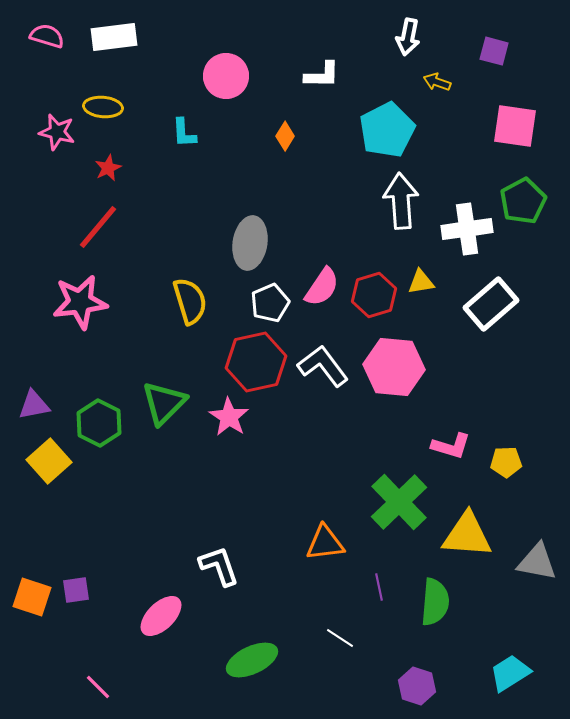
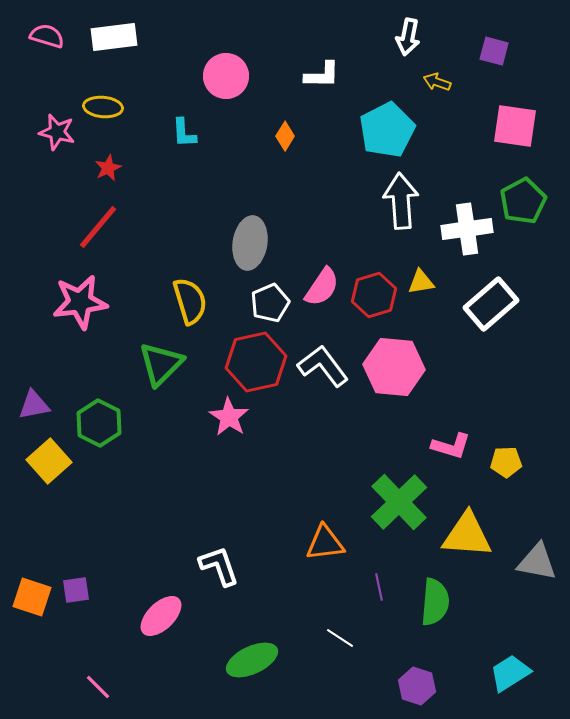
green triangle at (164, 403): moved 3 px left, 39 px up
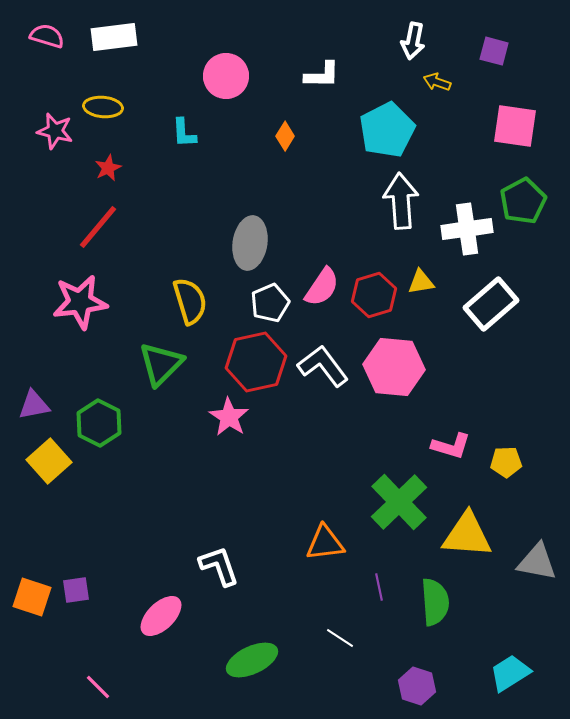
white arrow at (408, 37): moved 5 px right, 4 px down
pink star at (57, 132): moved 2 px left, 1 px up
green semicircle at (435, 602): rotated 9 degrees counterclockwise
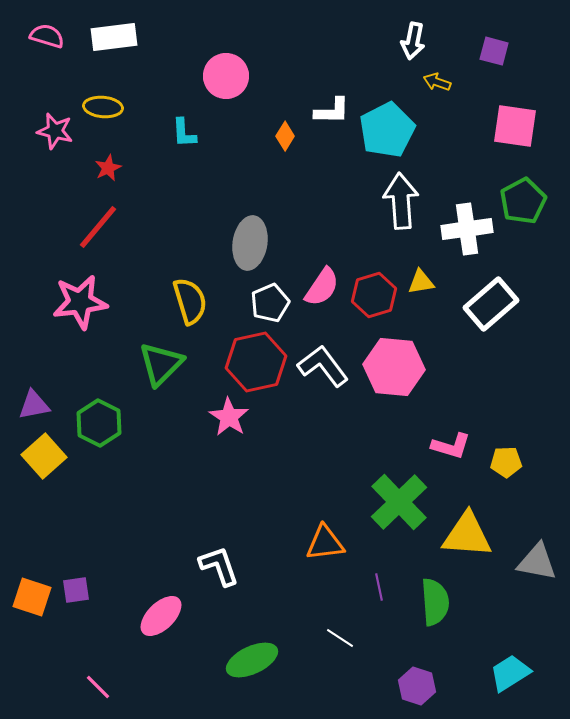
white L-shape at (322, 75): moved 10 px right, 36 px down
yellow square at (49, 461): moved 5 px left, 5 px up
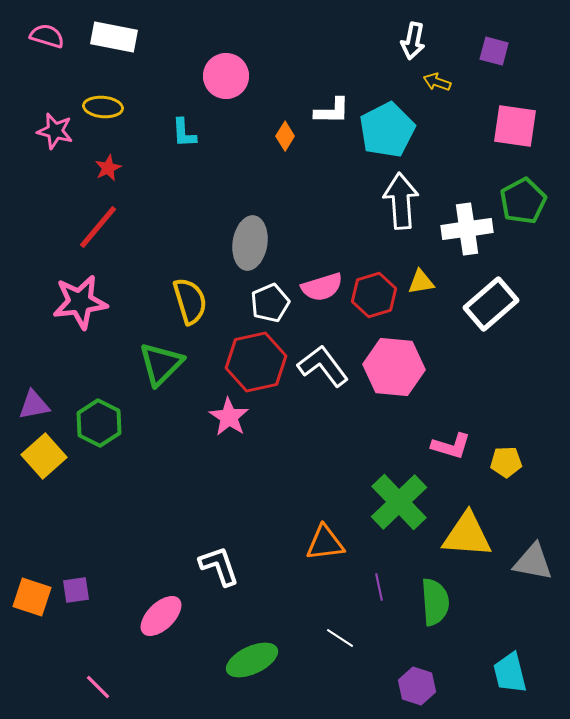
white rectangle at (114, 37): rotated 18 degrees clockwise
pink semicircle at (322, 287): rotated 39 degrees clockwise
gray triangle at (537, 562): moved 4 px left
cyan trapezoid at (510, 673): rotated 72 degrees counterclockwise
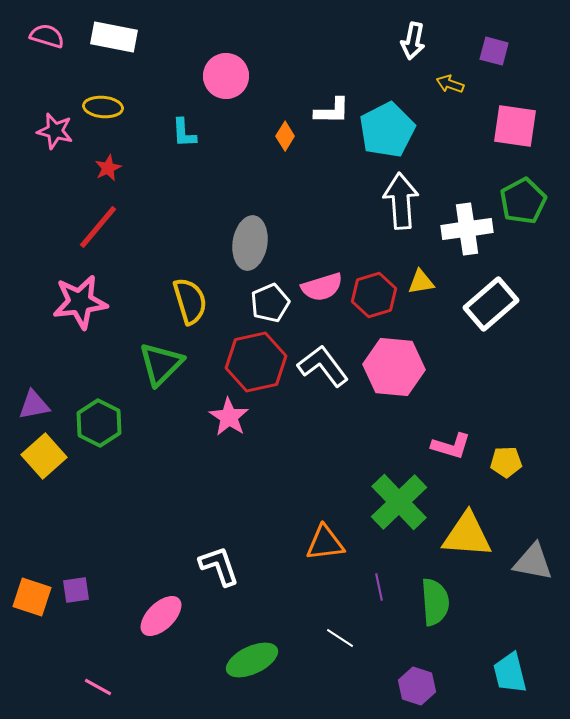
yellow arrow at (437, 82): moved 13 px right, 2 px down
pink line at (98, 687): rotated 16 degrees counterclockwise
